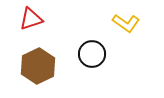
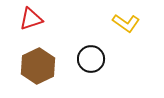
black circle: moved 1 px left, 5 px down
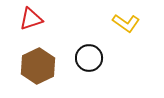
black circle: moved 2 px left, 1 px up
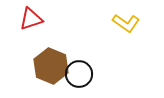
black circle: moved 10 px left, 16 px down
brown hexagon: moved 13 px right; rotated 12 degrees counterclockwise
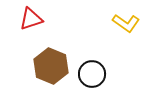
black circle: moved 13 px right
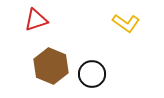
red triangle: moved 5 px right, 1 px down
